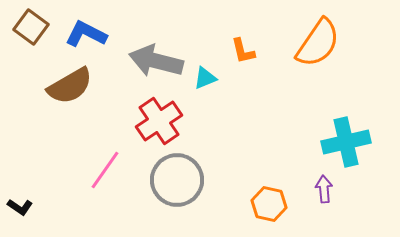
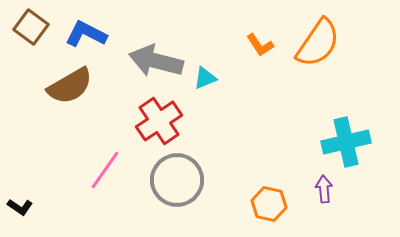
orange L-shape: moved 17 px right, 6 px up; rotated 20 degrees counterclockwise
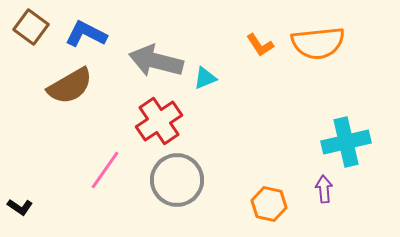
orange semicircle: rotated 50 degrees clockwise
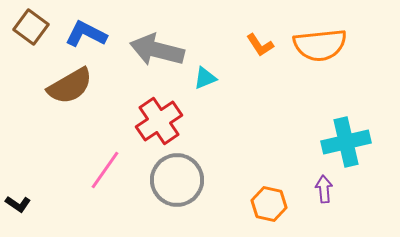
orange semicircle: moved 2 px right, 2 px down
gray arrow: moved 1 px right, 11 px up
black L-shape: moved 2 px left, 3 px up
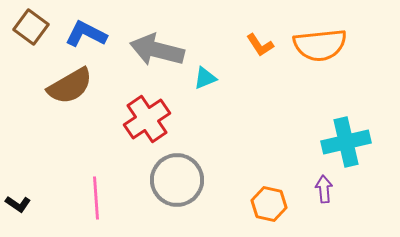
red cross: moved 12 px left, 2 px up
pink line: moved 9 px left, 28 px down; rotated 39 degrees counterclockwise
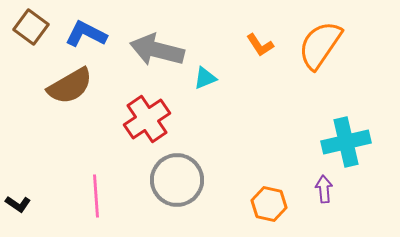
orange semicircle: rotated 130 degrees clockwise
pink line: moved 2 px up
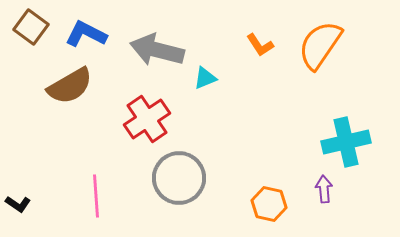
gray circle: moved 2 px right, 2 px up
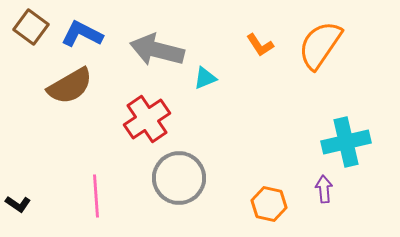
blue L-shape: moved 4 px left
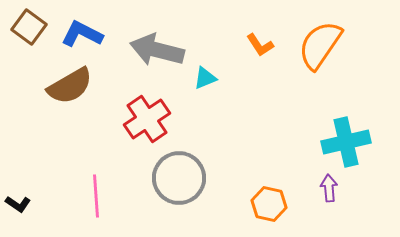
brown square: moved 2 px left
purple arrow: moved 5 px right, 1 px up
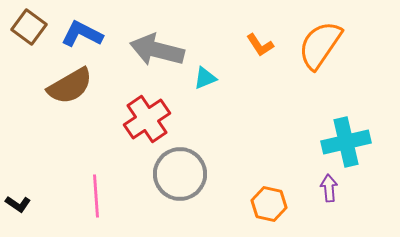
gray circle: moved 1 px right, 4 px up
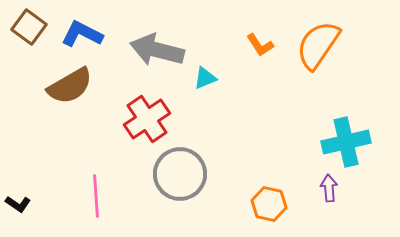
orange semicircle: moved 2 px left
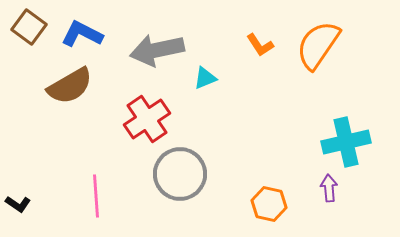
gray arrow: rotated 26 degrees counterclockwise
